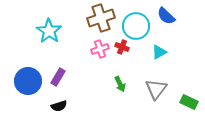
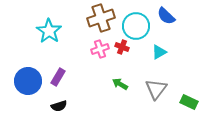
green arrow: rotated 147 degrees clockwise
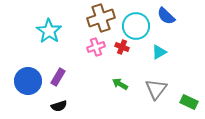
pink cross: moved 4 px left, 2 px up
